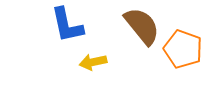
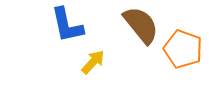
brown semicircle: moved 1 px left, 1 px up
yellow arrow: rotated 144 degrees clockwise
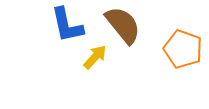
brown semicircle: moved 18 px left
yellow arrow: moved 2 px right, 5 px up
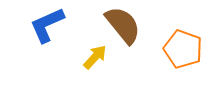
blue L-shape: moved 20 px left; rotated 78 degrees clockwise
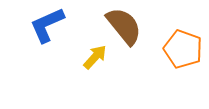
brown semicircle: moved 1 px right, 1 px down
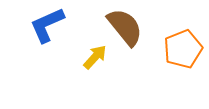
brown semicircle: moved 1 px right, 1 px down
orange pentagon: rotated 30 degrees clockwise
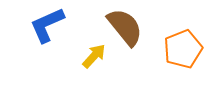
yellow arrow: moved 1 px left, 1 px up
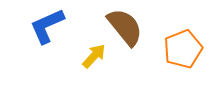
blue L-shape: moved 1 px down
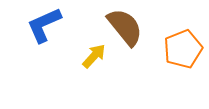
blue L-shape: moved 3 px left, 1 px up
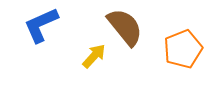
blue L-shape: moved 3 px left
